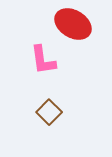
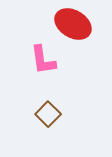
brown square: moved 1 px left, 2 px down
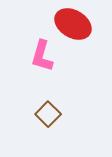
pink L-shape: moved 1 px left, 4 px up; rotated 24 degrees clockwise
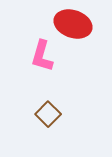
red ellipse: rotated 12 degrees counterclockwise
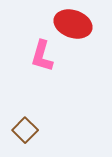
brown square: moved 23 px left, 16 px down
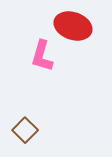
red ellipse: moved 2 px down
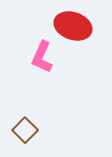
pink L-shape: moved 1 px down; rotated 8 degrees clockwise
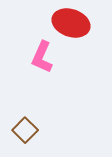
red ellipse: moved 2 px left, 3 px up
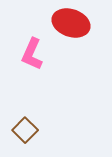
pink L-shape: moved 10 px left, 3 px up
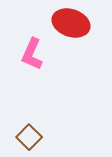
brown square: moved 4 px right, 7 px down
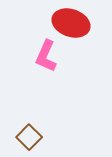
pink L-shape: moved 14 px right, 2 px down
